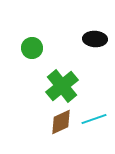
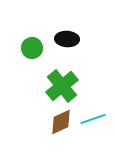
black ellipse: moved 28 px left
cyan line: moved 1 px left
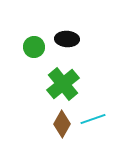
green circle: moved 2 px right, 1 px up
green cross: moved 1 px right, 2 px up
brown diamond: moved 1 px right, 2 px down; rotated 36 degrees counterclockwise
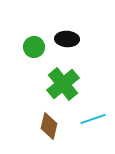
brown diamond: moved 13 px left, 2 px down; rotated 16 degrees counterclockwise
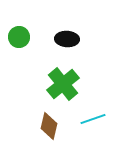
green circle: moved 15 px left, 10 px up
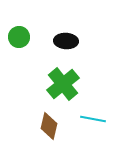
black ellipse: moved 1 px left, 2 px down
cyan line: rotated 30 degrees clockwise
